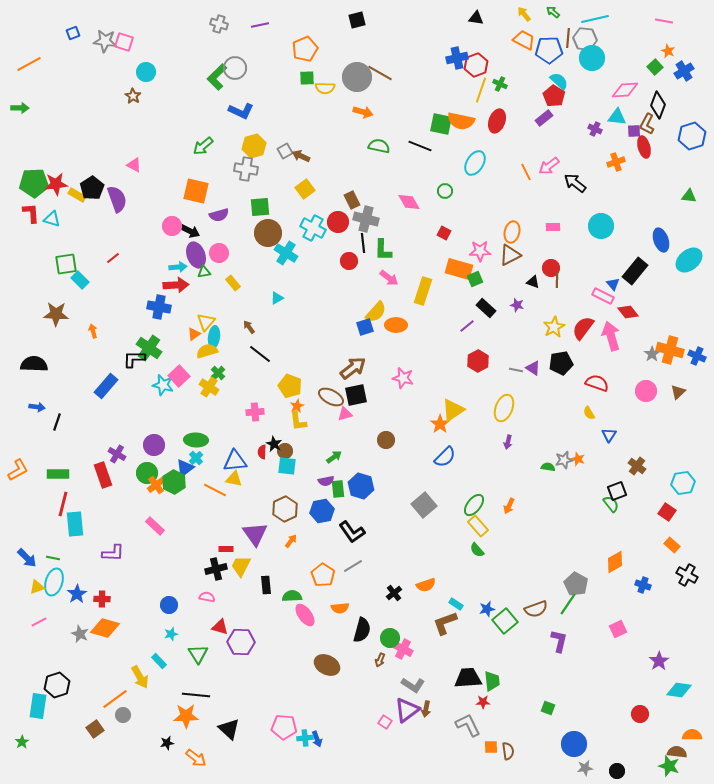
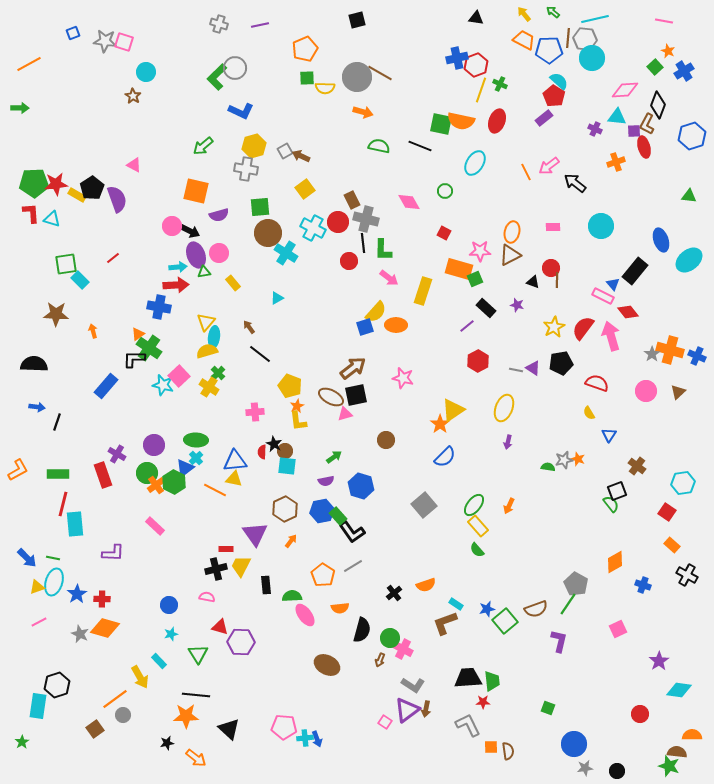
orange triangle at (194, 334): moved 56 px left
green rectangle at (338, 489): moved 27 px down; rotated 36 degrees counterclockwise
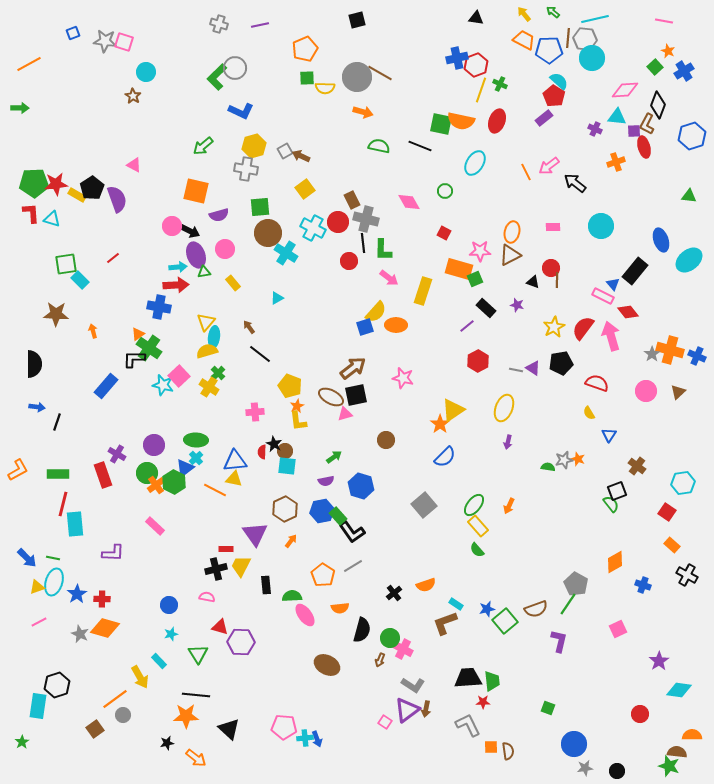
pink circle at (219, 253): moved 6 px right, 4 px up
black semicircle at (34, 364): rotated 88 degrees clockwise
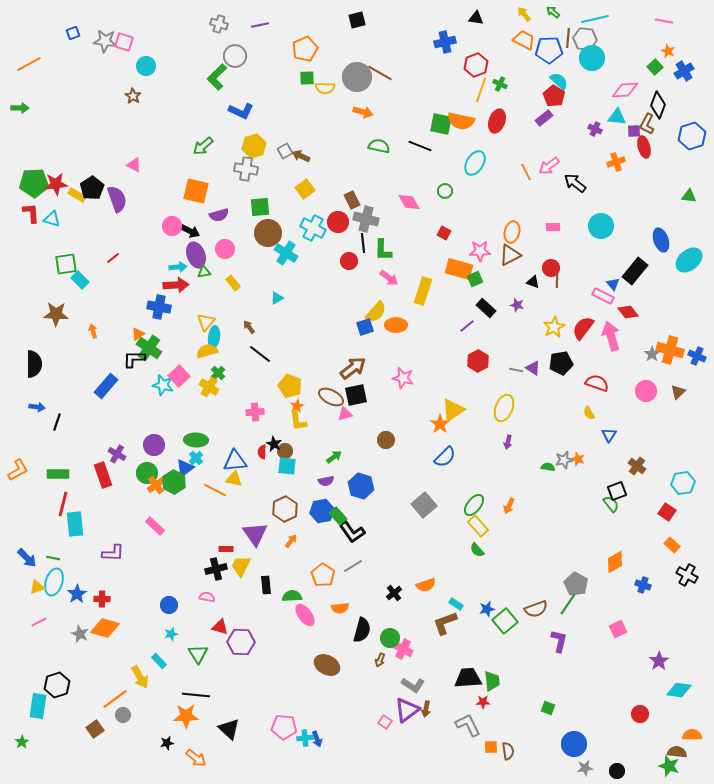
blue cross at (457, 58): moved 12 px left, 16 px up
gray circle at (235, 68): moved 12 px up
cyan circle at (146, 72): moved 6 px up
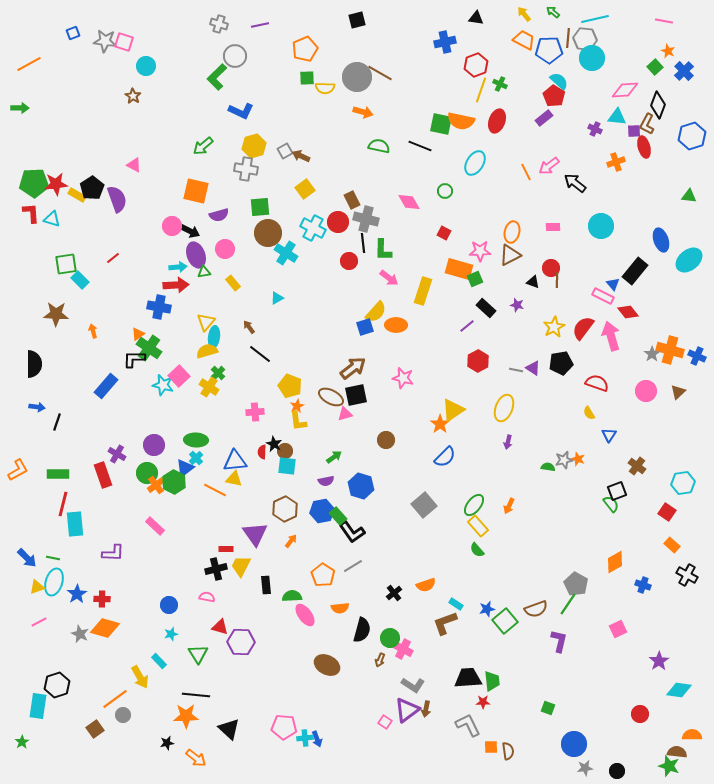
blue cross at (684, 71): rotated 12 degrees counterclockwise
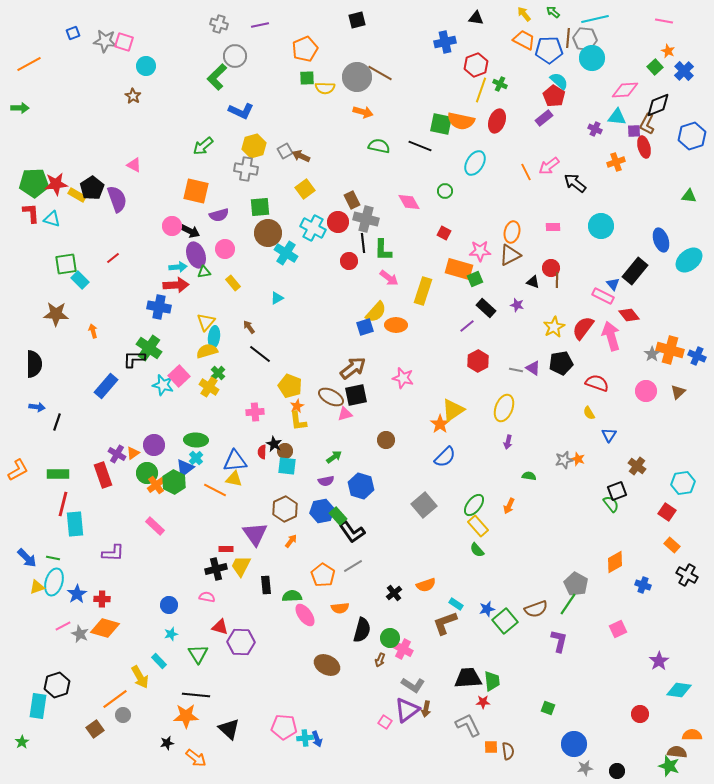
black diamond at (658, 105): rotated 48 degrees clockwise
red diamond at (628, 312): moved 1 px right, 3 px down
orange triangle at (138, 334): moved 5 px left, 119 px down
green semicircle at (548, 467): moved 19 px left, 9 px down
pink line at (39, 622): moved 24 px right, 4 px down
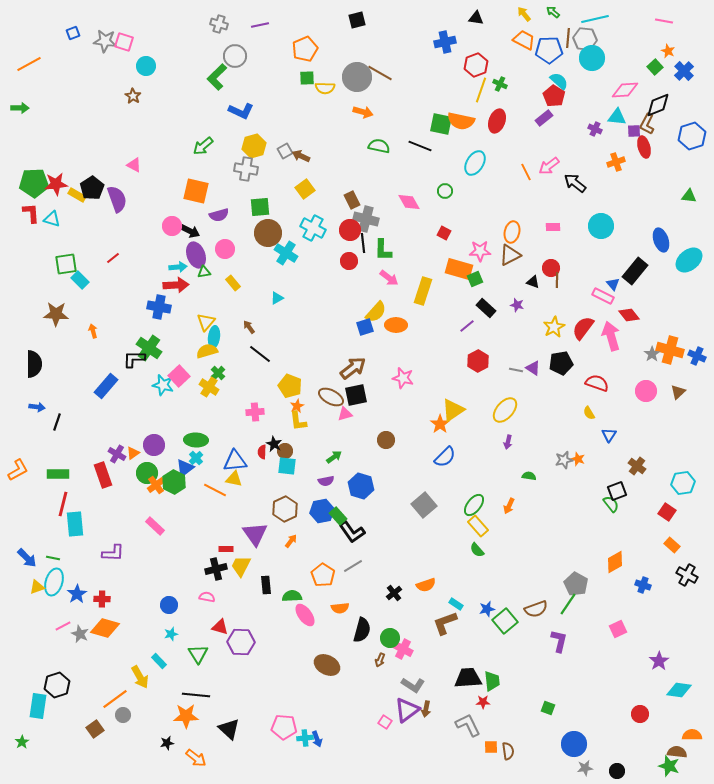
red circle at (338, 222): moved 12 px right, 8 px down
yellow ellipse at (504, 408): moved 1 px right, 2 px down; rotated 20 degrees clockwise
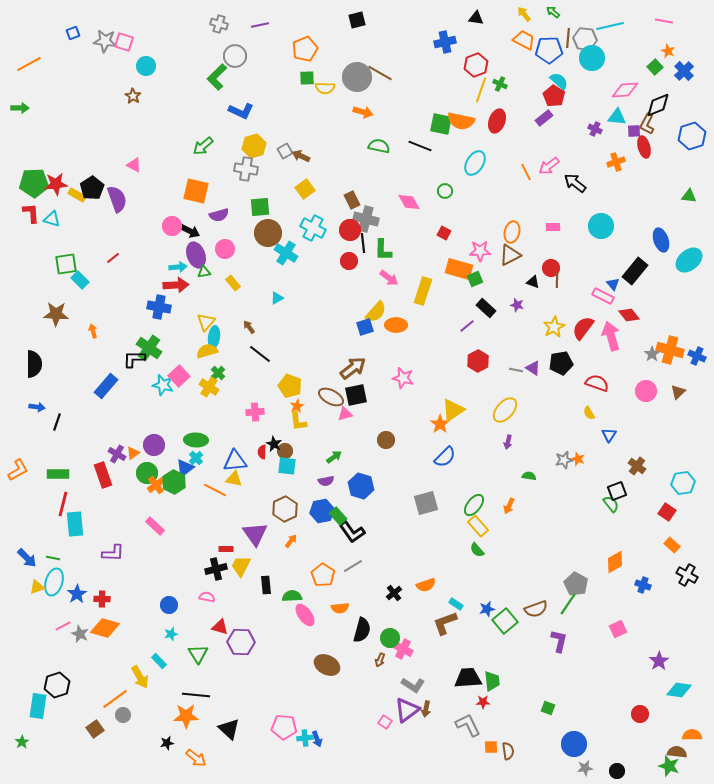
cyan line at (595, 19): moved 15 px right, 7 px down
gray square at (424, 505): moved 2 px right, 2 px up; rotated 25 degrees clockwise
